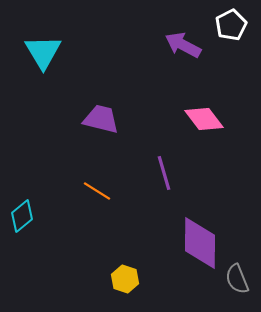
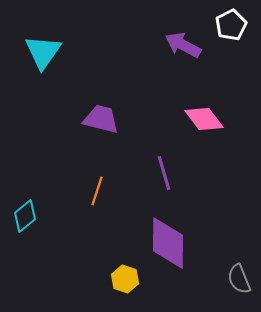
cyan triangle: rotated 6 degrees clockwise
orange line: rotated 76 degrees clockwise
cyan diamond: moved 3 px right
purple diamond: moved 32 px left
gray semicircle: moved 2 px right
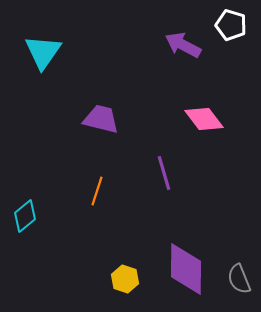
white pentagon: rotated 28 degrees counterclockwise
purple diamond: moved 18 px right, 26 px down
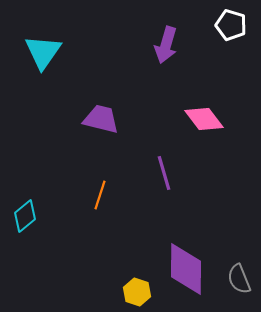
purple arrow: moved 17 px left; rotated 102 degrees counterclockwise
orange line: moved 3 px right, 4 px down
yellow hexagon: moved 12 px right, 13 px down
